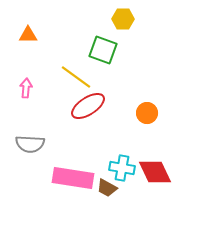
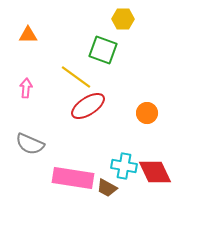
gray semicircle: rotated 20 degrees clockwise
cyan cross: moved 2 px right, 2 px up
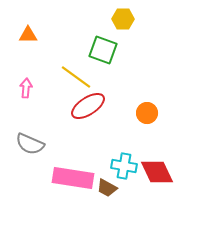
red diamond: moved 2 px right
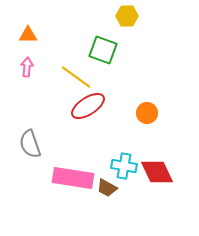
yellow hexagon: moved 4 px right, 3 px up
pink arrow: moved 1 px right, 21 px up
gray semicircle: rotated 48 degrees clockwise
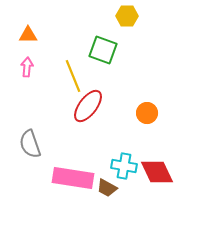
yellow line: moved 3 px left, 1 px up; rotated 32 degrees clockwise
red ellipse: rotated 20 degrees counterclockwise
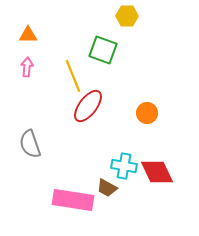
pink rectangle: moved 22 px down
